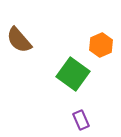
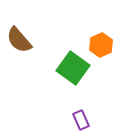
green square: moved 6 px up
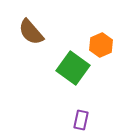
brown semicircle: moved 12 px right, 8 px up
purple rectangle: rotated 36 degrees clockwise
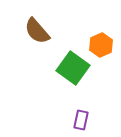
brown semicircle: moved 6 px right, 1 px up
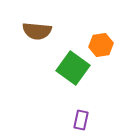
brown semicircle: rotated 44 degrees counterclockwise
orange hexagon: rotated 15 degrees clockwise
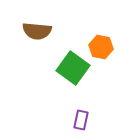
orange hexagon: moved 2 px down; rotated 20 degrees clockwise
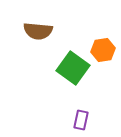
brown semicircle: moved 1 px right
orange hexagon: moved 2 px right, 3 px down; rotated 20 degrees counterclockwise
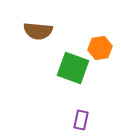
orange hexagon: moved 3 px left, 2 px up
green square: rotated 16 degrees counterclockwise
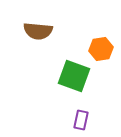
orange hexagon: moved 1 px right, 1 px down
green square: moved 1 px right, 8 px down
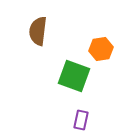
brown semicircle: rotated 92 degrees clockwise
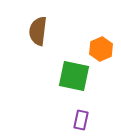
orange hexagon: rotated 15 degrees counterclockwise
green square: rotated 8 degrees counterclockwise
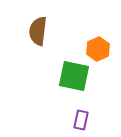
orange hexagon: moved 3 px left
